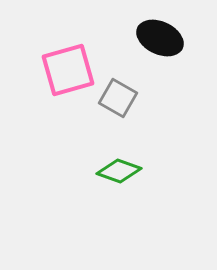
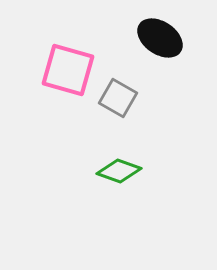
black ellipse: rotated 9 degrees clockwise
pink square: rotated 32 degrees clockwise
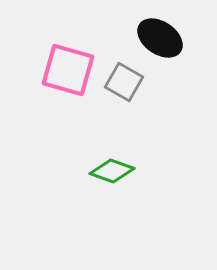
gray square: moved 6 px right, 16 px up
green diamond: moved 7 px left
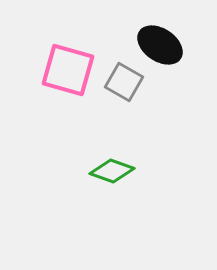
black ellipse: moved 7 px down
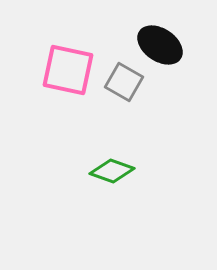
pink square: rotated 4 degrees counterclockwise
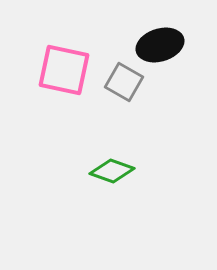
black ellipse: rotated 51 degrees counterclockwise
pink square: moved 4 px left
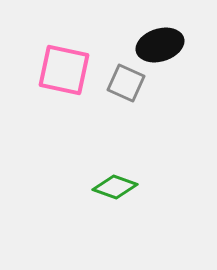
gray square: moved 2 px right, 1 px down; rotated 6 degrees counterclockwise
green diamond: moved 3 px right, 16 px down
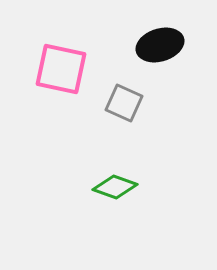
pink square: moved 3 px left, 1 px up
gray square: moved 2 px left, 20 px down
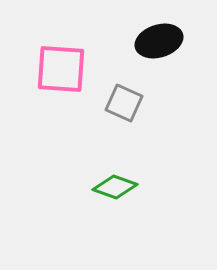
black ellipse: moved 1 px left, 4 px up
pink square: rotated 8 degrees counterclockwise
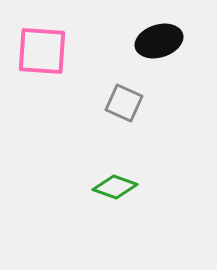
pink square: moved 19 px left, 18 px up
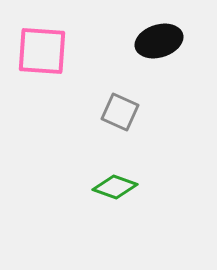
gray square: moved 4 px left, 9 px down
